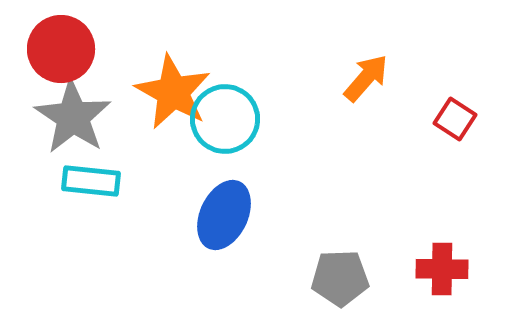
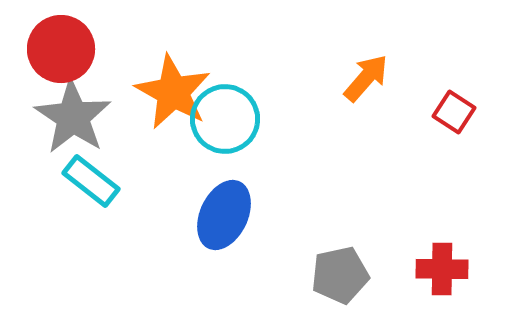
red square: moved 1 px left, 7 px up
cyan rectangle: rotated 32 degrees clockwise
gray pentagon: moved 3 px up; rotated 10 degrees counterclockwise
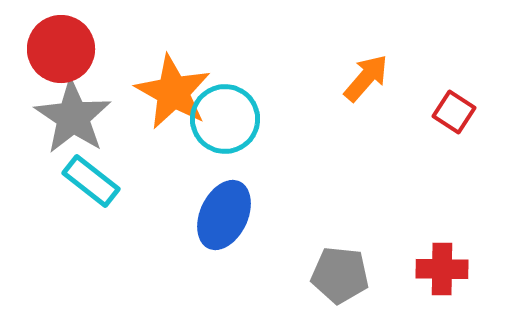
gray pentagon: rotated 18 degrees clockwise
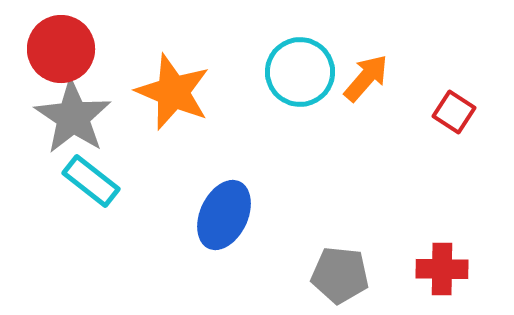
orange star: rotated 6 degrees counterclockwise
cyan circle: moved 75 px right, 47 px up
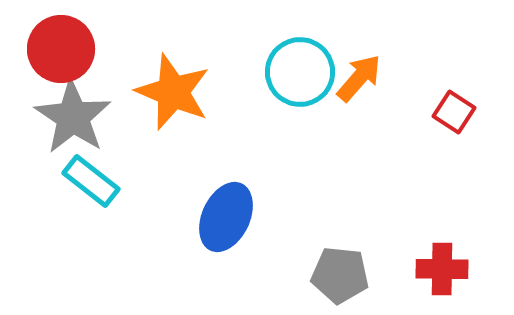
orange arrow: moved 7 px left
blue ellipse: moved 2 px right, 2 px down
